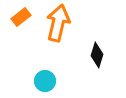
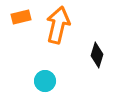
orange rectangle: rotated 24 degrees clockwise
orange arrow: moved 2 px down
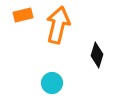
orange rectangle: moved 2 px right, 2 px up
cyan circle: moved 7 px right, 2 px down
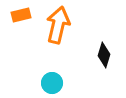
orange rectangle: moved 2 px left
black diamond: moved 7 px right
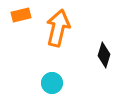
orange arrow: moved 3 px down
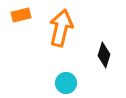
orange arrow: moved 3 px right
cyan circle: moved 14 px right
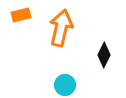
black diamond: rotated 10 degrees clockwise
cyan circle: moved 1 px left, 2 px down
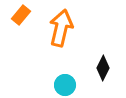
orange rectangle: rotated 36 degrees counterclockwise
black diamond: moved 1 px left, 13 px down
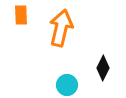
orange rectangle: rotated 42 degrees counterclockwise
cyan circle: moved 2 px right
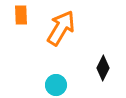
orange arrow: rotated 18 degrees clockwise
cyan circle: moved 11 px left
